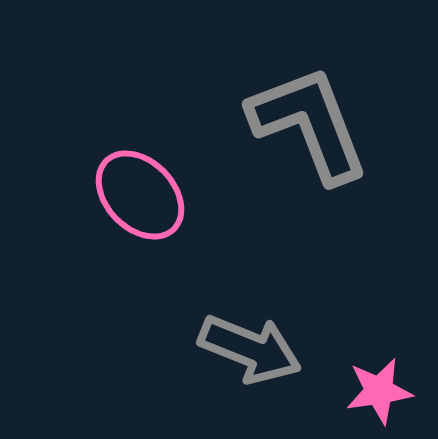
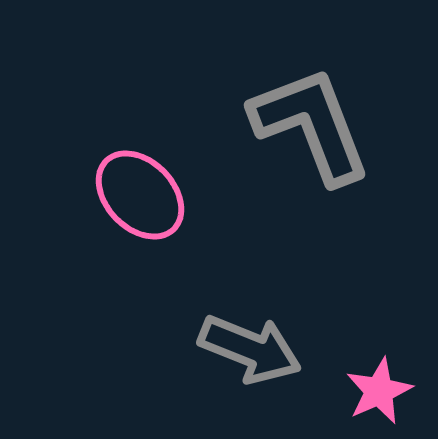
gray L-shape: moved 2 px right, 1 px down
pink star: rotated 16 degrees counterclockwise
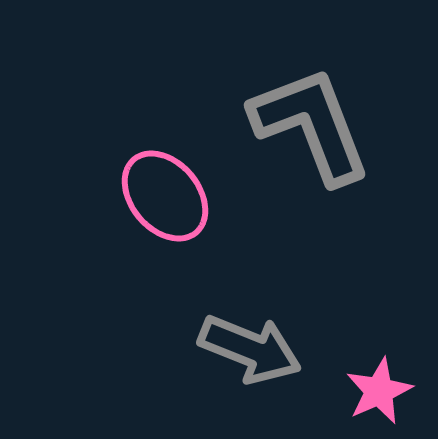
pink ellipse: moved 25 px right, 1 px down; rotated 4 degrees clockwise
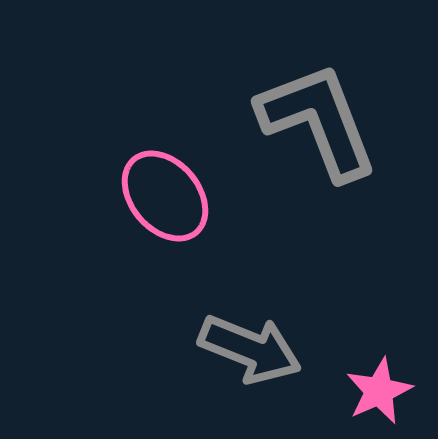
gray L-shape: moved 7 px right, 4 px up
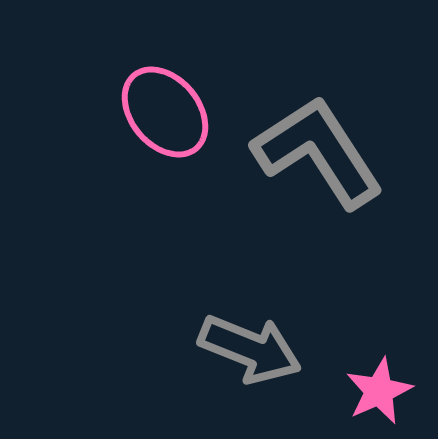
gray L-shape: moved 31 px down; rotated 12 degrees counterclockwise
pink ellipse: moved 84 px up
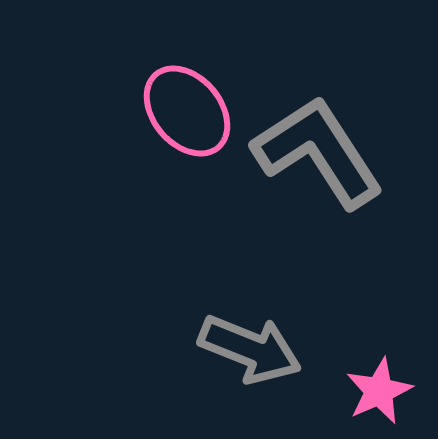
pink ellipse: moved 22 px right, 1 px up
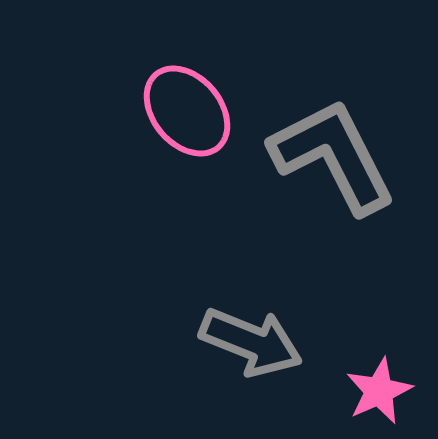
gray L-shape: moved 15 px right, 4 px down; rotated 6 degrees clockwise
gray arrow: moved 1 px right, 7 px up
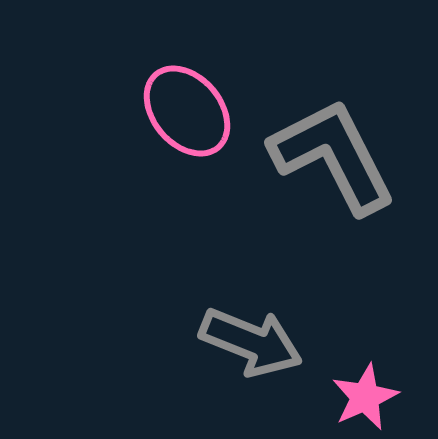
pink star: moved 14 px left, 6 px down
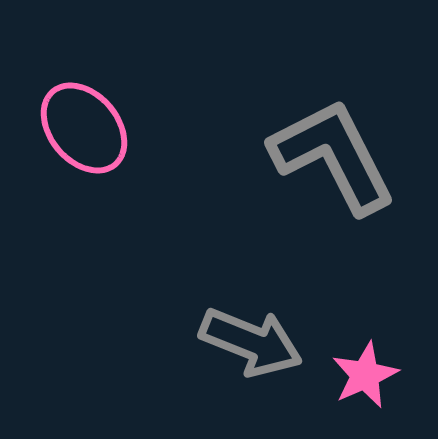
pink ellipse: moved 103 px left, 17 px down
pink star: moved 22 px up
